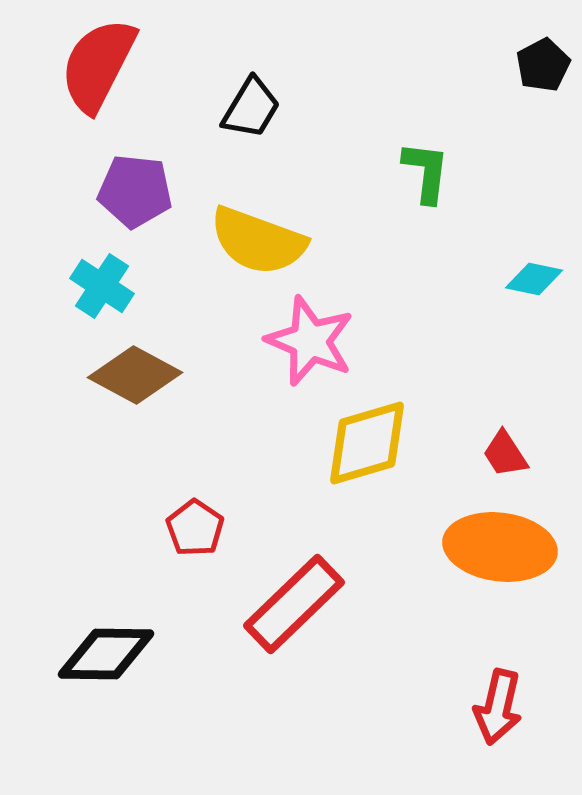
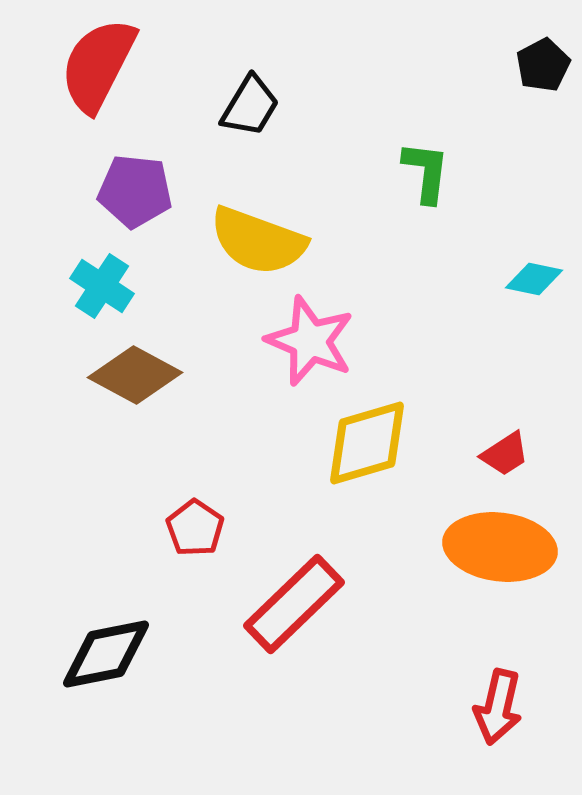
black trapezoid: moved 1 px left, 2 px up
red trapezoid: rotated 90 degrees counterclockwise
black diamond: rotated 12 degrees counterclockwise
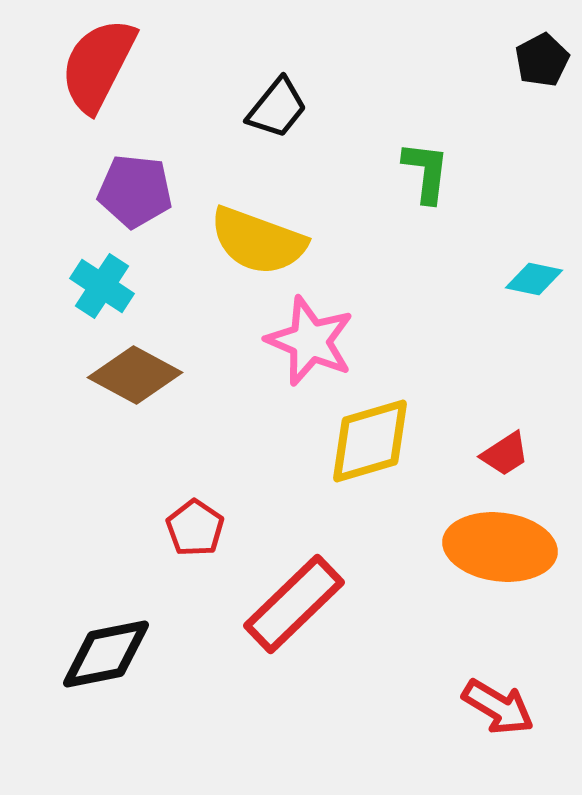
black pentagon: moved 1 px left, 5 px up
black trapezoid: moved 27 px right, 2 px down; rotated 8 degrees clockwise
yellow diamond: moved 3 px right, 2 px up
red arrow: rotated 72 degrees counterclockwise
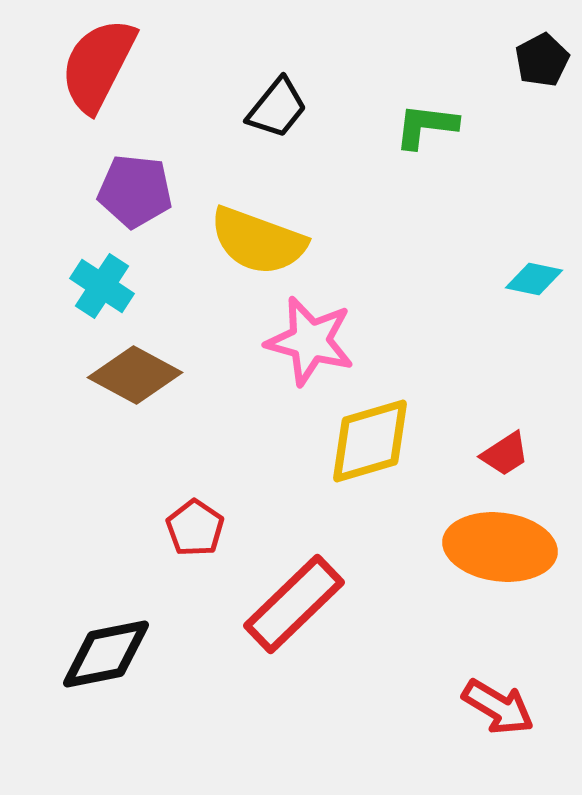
green L-shape: moved 46 px up; rotated 90 degrees counterclockwise
pink star: rotated 8 degrees counterclockwise
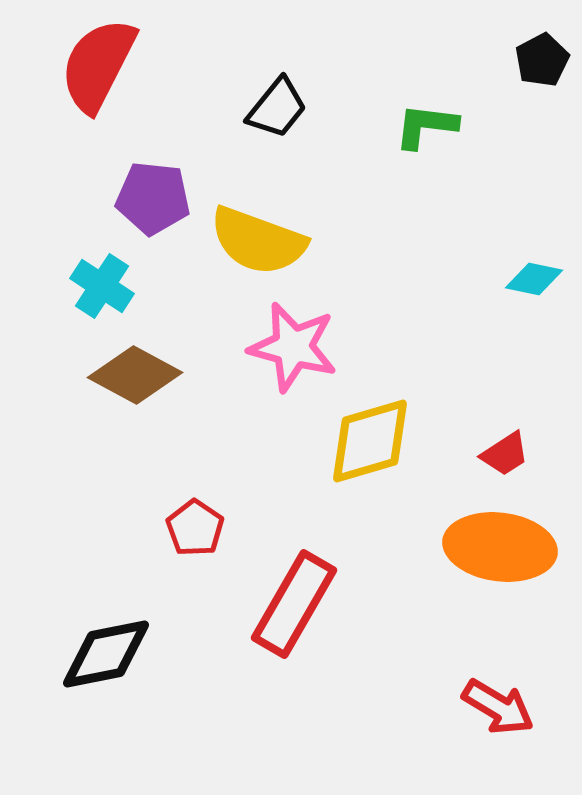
purple pentagon: moved 18 px right, 7 px down
pink star: moved 17 px left, 6 px down
red rectangle: rotated 16 degrees counterclockwise
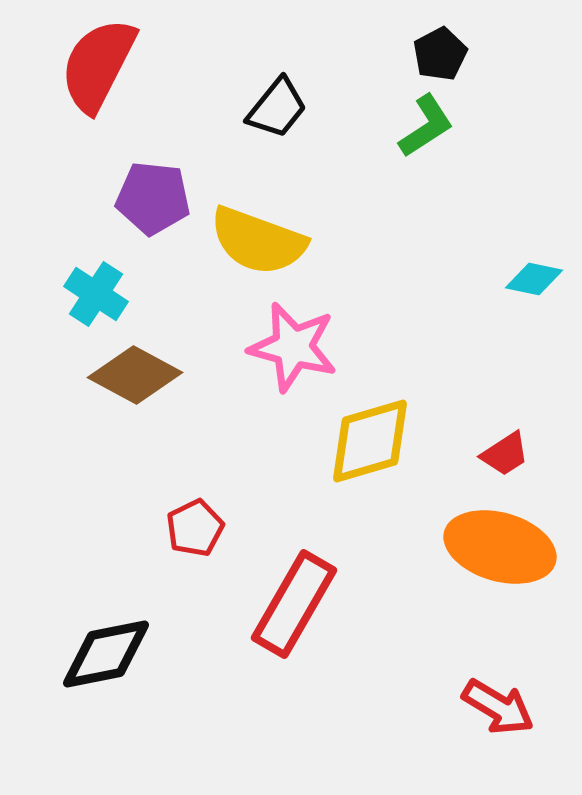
black pentagon: moved 102 px left, 6 px up
green L-shape: rotated 140 degrees clockwise
cyan cross: moved 6 px left, 8 px down
red pentagon: rotated 12 degrees clockwise
orange ellipse: rotated 9 degrees clockwise
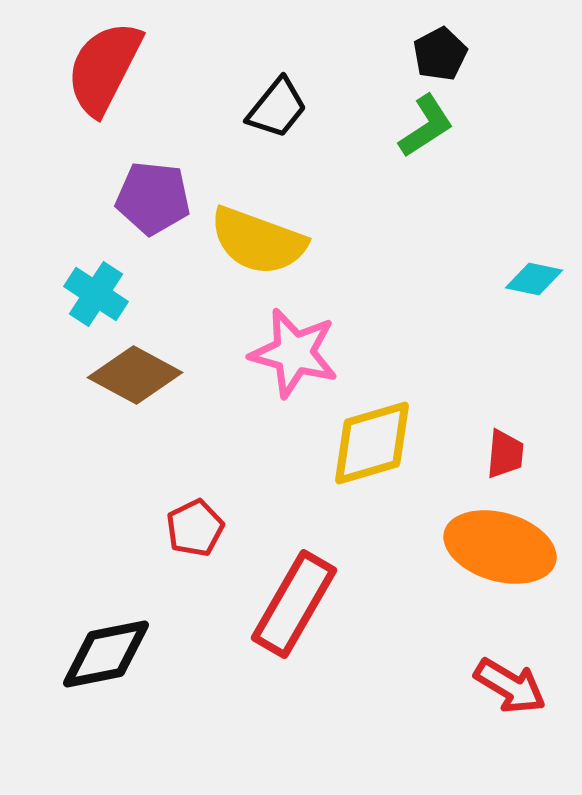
red semicircle: moved 6 px right, 3 px down
pink star: moved 1 px right, 6 px down
yellow diamond: moved 2 px right, 2 px down
red trapezoid: rotated 52 degrees counterclockwise
red arrow: moved 12 px right, 21 px up
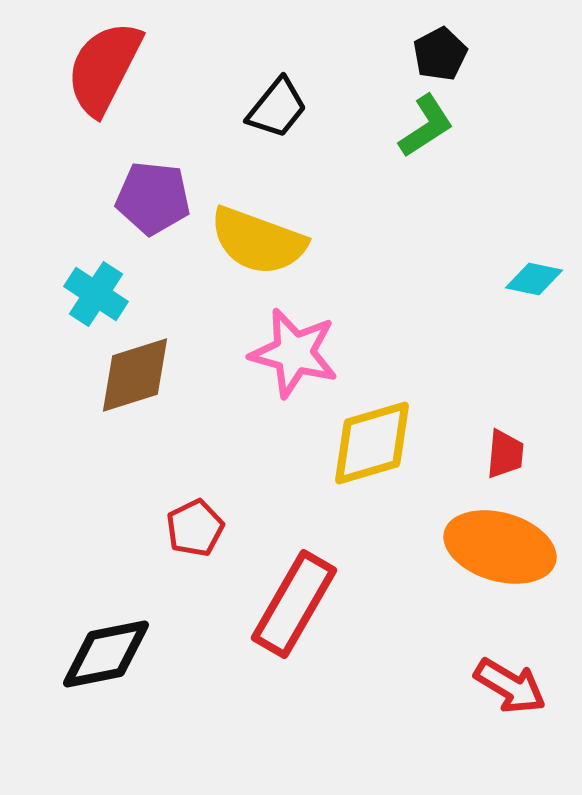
brown diamond: rotated 46 degrees counterclockwise
